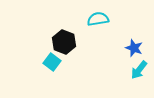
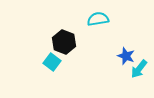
blue star: moved 8 px left, 8 px down
cyan arrow: moved 1 px up
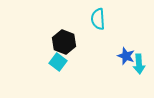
cyan semicircle: rotated 85 degrees counterclockwise
cyan square: moved 6 px right
cyan arrow: moved 5 px up; rotated 42 degrees counterclockwise
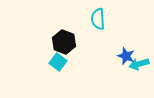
cyan arrow: rotated 78 degrees clockwise
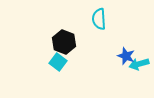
cyan semicircle: moved 1 px right
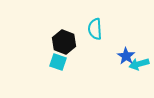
cyan semicircle: moved 4 px left, 10 px down
blue star: rotated 12 degrees clockwise
cyan square: rotated 18 degrees counterclockwise
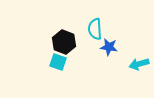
blue star: moved 17 px left, 9 px up; rotated 24 degrees counterclockwise
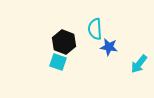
cyan arrow: rotated 36 degrees counterclockwise
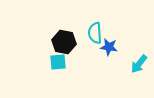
cyan semicircle: moved 4 px down
black hexagon: rotated 10 degrees counterclockwise
cyan square: rotated 24 degrees counterclockwise
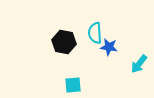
cyan square: moved 15 px right, 23 px down
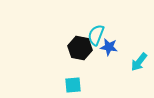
cyan semicircle: moved 1 px right, 2 px down; rotated 25 degrees clockwise
black hexagon: moved 16 px right, 6 px down
cyan arrow: moved 2 px up
